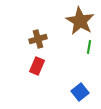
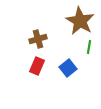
blue square: moved 12 px left, 24 px up
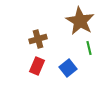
green line: moved 1 px down; rotated 24 degrees counterclockwise
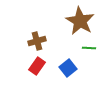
brown cross: moved 1 px left, 2 px down
green line: rotated 72 degrees counterclockwise
red rectangle: rotated 12 degrees clockwise
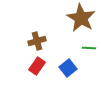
brown star: moved 1 px right, 3 px up
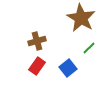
green line: rotated 48 degrees counterclockwise
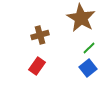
brown cross: moved 3 px right, 6 px up
blue square: moved 20 px right
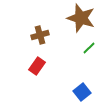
brown star: rotated 12 degrees counterclockwise
blue square: moved 6 px left, 24 px down
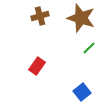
brown cross: moved 19 px up
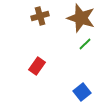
green line: moved 4 px left, 4 px up
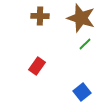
brown cross: rotated 18 degrees clockwise
